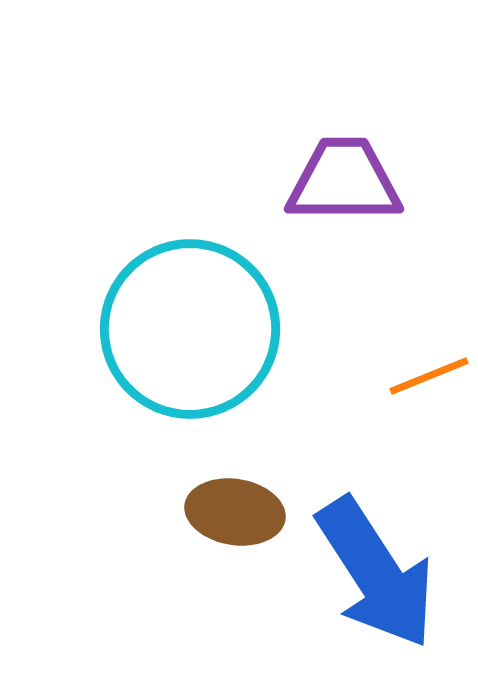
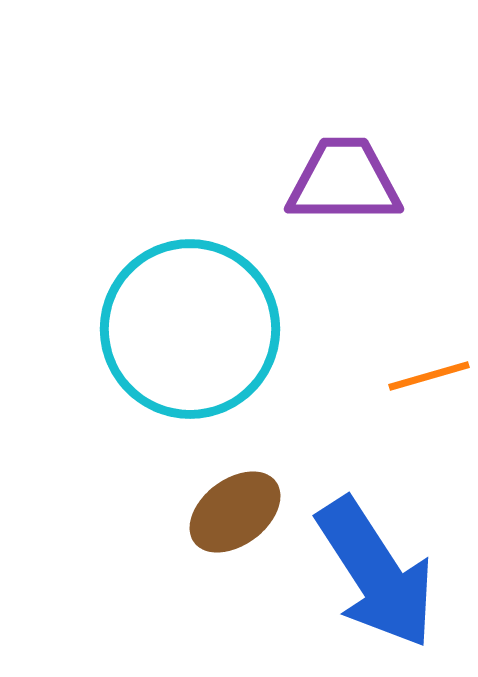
orange line: rotated 6 degrees clockwise
brown ellipse: rotated 46 degrees counterclockwise
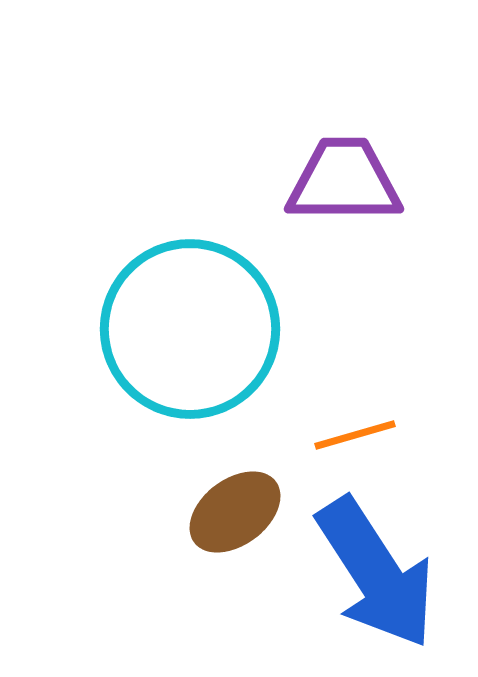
orange line: moved 74 px left, 59 px down
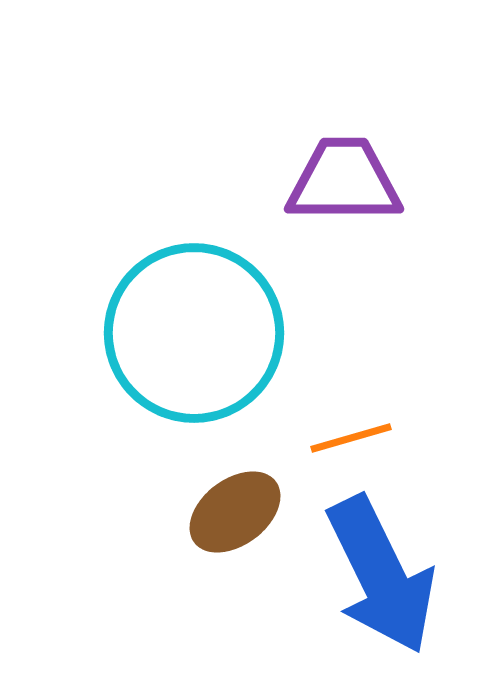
cyan circle: moved 4 px right, 4 px down
orange line: moved 4 px left, 3 px down
blue arrow: moved 5 px right, 2 px down; rotated 7 degrees clockwise
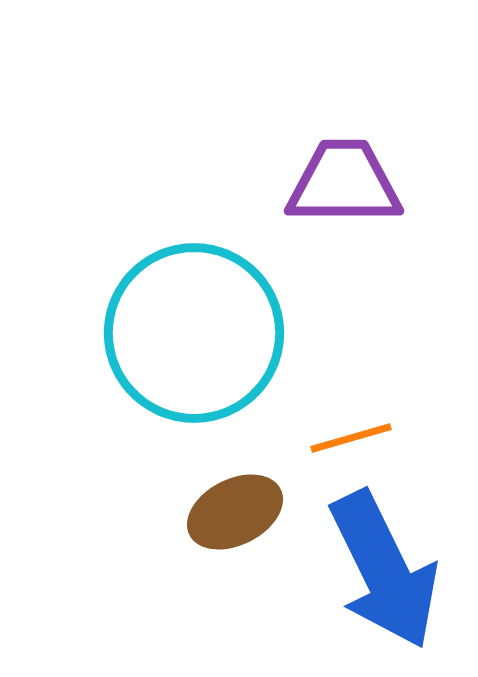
purple trapezoid: moved 2 px down
brown ellipse: rotated 10 degrees clockwise
blue arrow: moved 3 px right, 5 px up
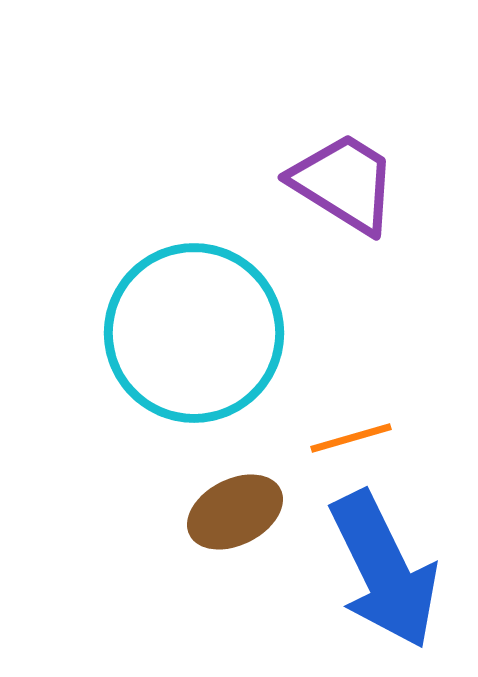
purple trapezoid: rotated 32 degrees clockwise
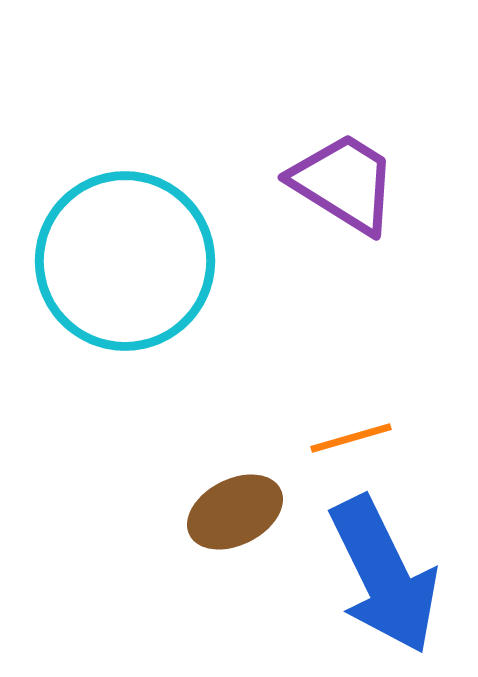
cyan circle: moved 69 px left, 72 px up
blue arrow: moved 5 px down
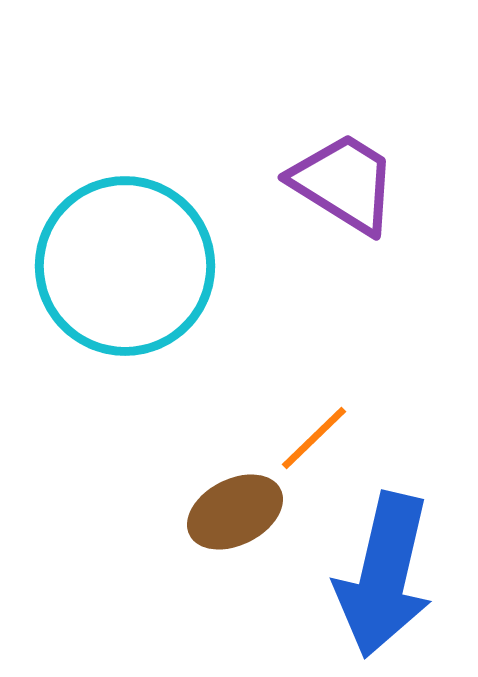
cyan circle: moved 5 px down
orange line: moved 37 px left; rotated 28 degrees counterclockwise
blue arrow: rotated 39 degrees clockwise
